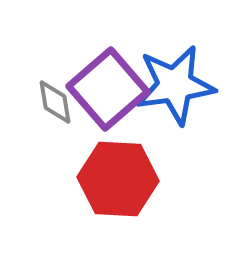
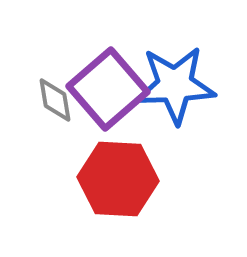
blue star: rotated 6 degrees clockwise
gray diamond: moved 2 px up
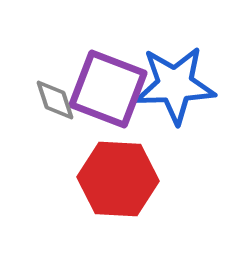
purple square: rotated 28 degrees counterclockwise
gray diamond: rotated 9 degrees counterclockwise
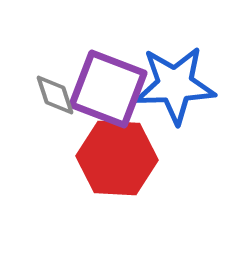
gray diamond: moved 5 px up
red hexagon: moved 1 px left, 21 px up
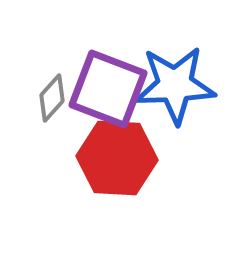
gray diamond: moved 3 px left, 3 px down; rotated 60 degrees clockwise
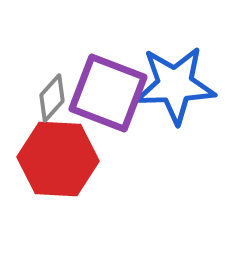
purple square: moved 4 px down
red hexagon: moved 59 px left, 1 px down
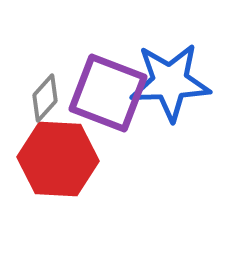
blue star: moved 5 px left, 3 px up
gray diamond: moved 7 px left
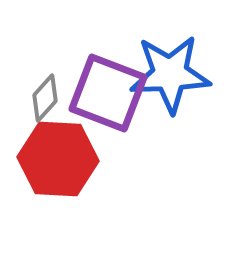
blue star: moved 8 px up
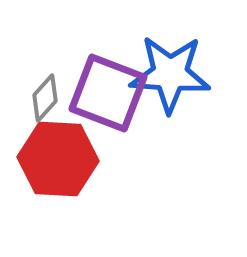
blue star: rotated 6 degrees clockwise
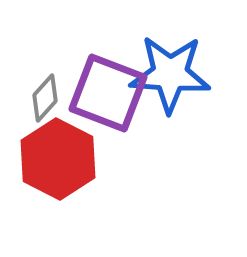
red hexagon: rotated 24 degrees clockwise
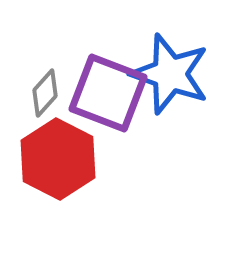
blue star: rotated 16 degrees clockwise
gray diamond: moved 5 px up
